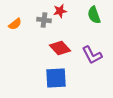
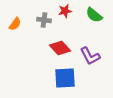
red star: moved 5 px right
green semicircle: rotated 30 degrees counterclockwise
orange semicircle: rotated 16 degrees counterclockwise
purple L-shape: moved 2 px left, 1 px down
blue square: moved 9 px right
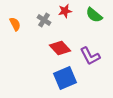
gray cross: rotated 24 degrees clockwise
orange semicircle: rotated 64 degrees counterclockwise
blue square: rotated 20 degrees counterclockwise
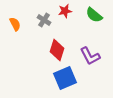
red diamond: moved 3 px left, 2 px down; rotated 60 degrees clockwise
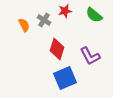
orange semicircle: moved 9 px right, 1 px down
red diamond: moved 1 px up
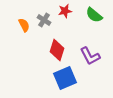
red diamond: moved 1 px down
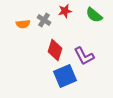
orange semicircle: moved 1 px left, 1 px up; rotated 112 degrees clockwise
red diamond: moved 2 px left
purple L-shape: moved 6 px left
blue square: moved 2 px up
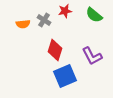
purple L-shape: moved 8 px right
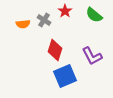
red star: rotated 24 degrees counterclockwise
